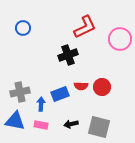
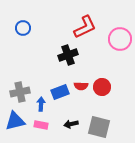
blue rectangle: moved 2 px up
blue triangle: rotated 25 degrees counterclockwise
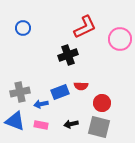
red circle: moved 16 px down
blue arrow: rotated 104 degrees counterclockwise
blue triangle: rotated 35 degrees clockwise
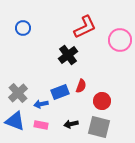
pink circle: moved 1 px down
black cross: rotated 18 degrees counterclockwise
red semicircle: rotated 72 degrees counterclockwise
gray cross: moved 2 px left, 1 px down; rotated 30 degrees counterclockwise
red circle: moved 2 px up
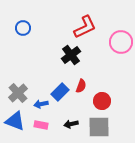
pink circle: moved 1 px right, 2 px down
black cross: moved 3 px right
blue rectangle: rotated 24 degrees counterclockwise
gray square: rotated 15 degrees counterclockwise
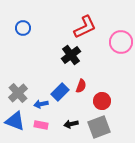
gray square: rotated 20 degrees counterclockwise
